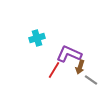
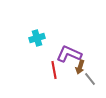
red line: rotated 42 degrees counterclockwise
gray line: moved 1 px left, 1 px up; rotated 16 degrees clockwise
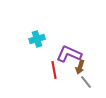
cyan cross: moved 1 px down
gray line: moved 4 px left, 3 px down
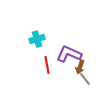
red line: moved 7 px left, 5 px up
gray line: moved 1 px left, 3 px up
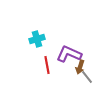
gray line: moved 2 px right, 2 px up
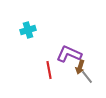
cyan cross: moved 9 px left, 9 px up
red line: moved 2 px right, 5 px down
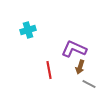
purple L-shape: moved 5 px right, 5 px up
gray line: moved 2 px right, 7 px down; rotated 24 degrees counterclockwise
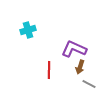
red line: rotated 12 degrees clockwise
